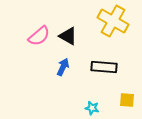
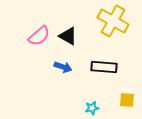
blue arrow: rotated 84 degrees clockwise
cyan star: rotated 24 degrees counterclockwise
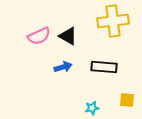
yellow cross: rotated 36 degrees counterclockwise
pink semicircle: rotated 15 degrees clockwise
blue arrow: rotated 36 degrees counterclockwise
